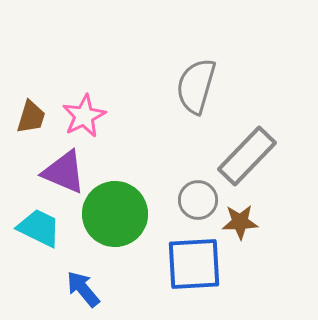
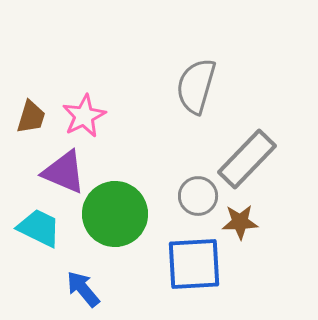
gray rectangle: moved 3 px down
gray circle: moved 4 px up
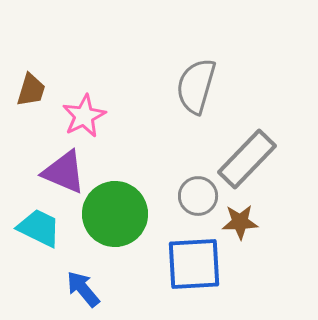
brown trapezoid: moved 27 px up
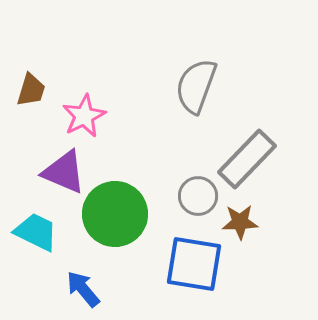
gray semicircle: rotated 4 degrees clockwise
cyan trapezoid: moved 3 px left, 4 px down
blue square: rotated 12 degrees clockwise
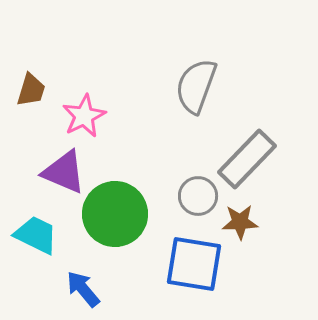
cyan trapezoid: moved 3 px down
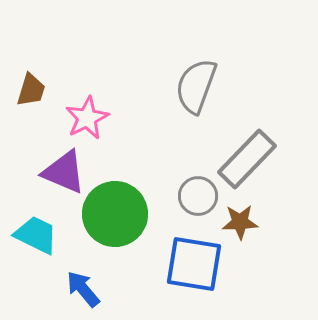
pink star: moved 3 px right, 2 px down
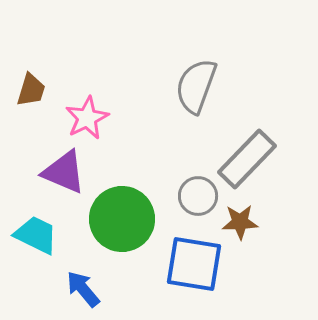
green circle: moved 7 px right, 5 px down
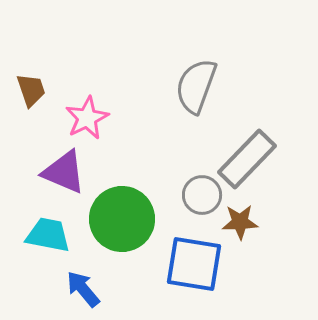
brown trapezoid: rotated 36 degrees counterclockwise
gray circle: moved 4 px right, 1 px up
cyan trapezoid: moved 12 px right; rotated 15 degrees counterclockwise
